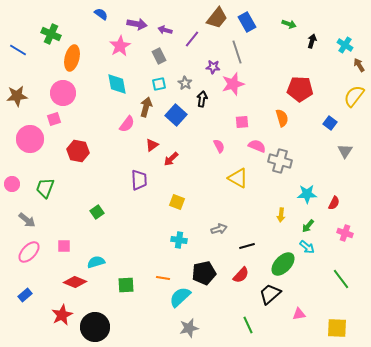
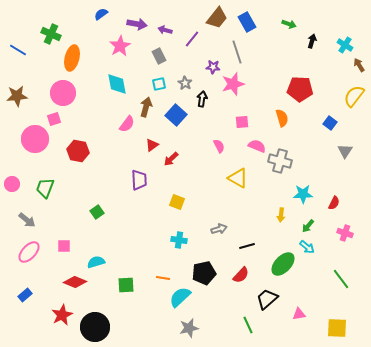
blue semicircle at (101, 14): rotated 72 degrees counterclockwise
pink circle at (30, 139): moved 5 px right
cyan star at (307, 194): moved 4 px left
black trapezoid at (270, 294): moved 3 px left, 5 px down
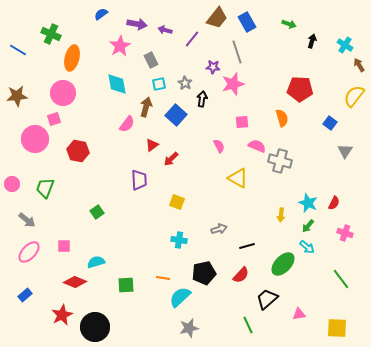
gray rectangle at (159, 56): moved 8 px left, 4 px down
cyan star at (303, 194): moved 5 px right, 9 px down; rotated 24 degrees clockwise
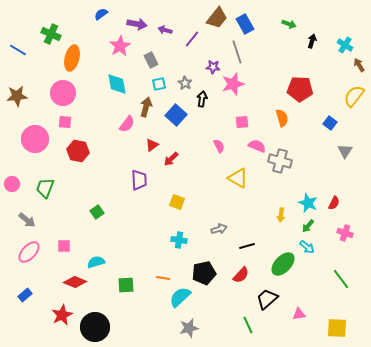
blue rectangle at (247, 22): moved 2 px left, 2 px down
pink square at (54, 119): moved 11 px right, 3 px down; rotated 24 degrees clockwise
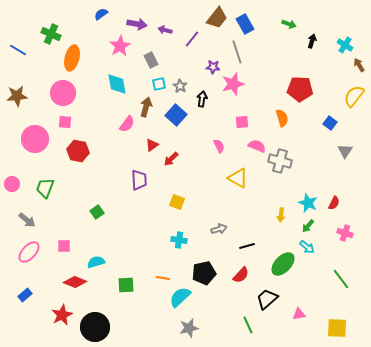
gray star at (185, 83): moved 5 px left, 3 px down
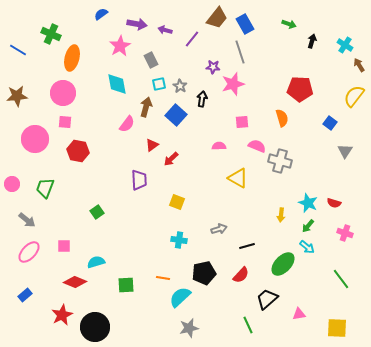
gray line at (237, 52): moved 3 px right
pink semicircle at (219, 146): rotated 64 degrees counterclockwise
red semicircle at (334, 203): rotated 80 degrees clockwise
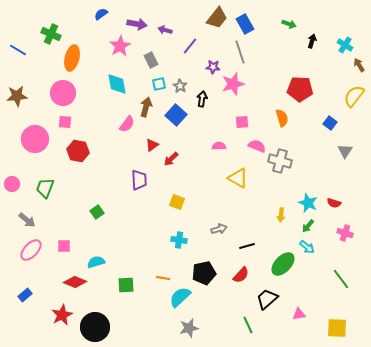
purple line at (192, 39): moved 2 px left, 7 px down
pink ellipse at (29, 252): moved 2 px right, 2 px up
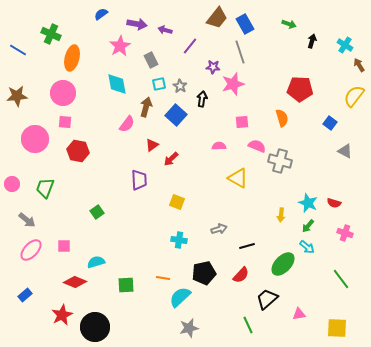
gray triangle at (345, 151): rotated 35 degrees counterclockwise
